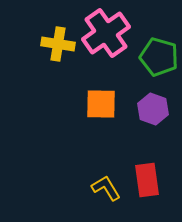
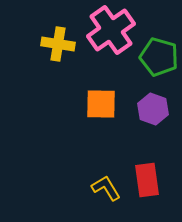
pink cross: moved 5 px right, 3 px up
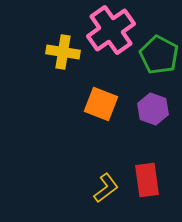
yellow cross: moved 5 px right, 8 px down
green pentagon: moved 2 px up; rotated 12 degrees clockwise
orange square: rotated 20 degrees clockwise
yellow L-shape: rotated 84 degrees clockwise
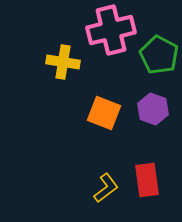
pink cross: rotated 21 degrees clockwise
yellow cross: moved 10 px down
orange square: moved 3 px right, 9 px down
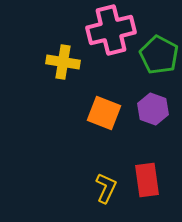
yellow L-shape: rotated 28 degrees counterclockwise
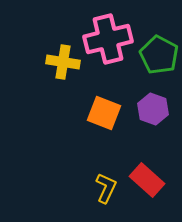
pink cross: moved 3 px left, 9 px down
red rectangle: rotated 40 degrees counterclockwise
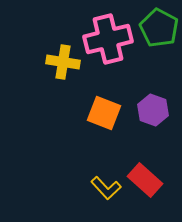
green pentagon: moved 27 px up
purple hexagon: moved 1 px down
red rectangle: moved 2 px left
yellow L-shape: rotated 112 degrees clockwise
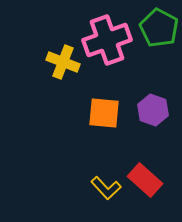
pink cross: moved 1 px left, 1 px down; rotated 6 degrees counterclockwise
yellow cross: rotated 12 degrees clockwise
orange square: rotated 16 degrees counterclockwise
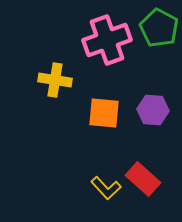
yellow cross: moved 8 px left, 18 px down; rotated 12 degrees counterclockwise
purple hexagon: rotated 16 degrees counterclockwise
red rectangle: moved 2 px left, 1 px up
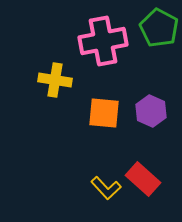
pink cross: moved 4 px left, 1 px down; rotated 9 degrees clockwise
purple hexagon: moved 2 px left, 1 px down; rotated 20 degrees clockwise
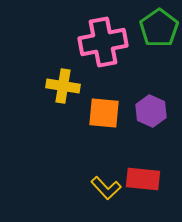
green pentagon: rotated 9 degrees clockwise
pink cross: moved 1 px down
yellow cross: moved 8 px right, 6 px down
red rectangle: rotated 36 degrees counterclockwise
